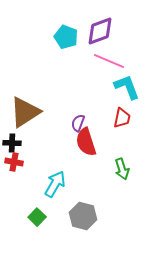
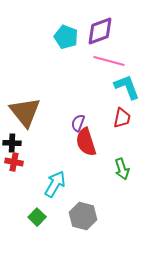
pink line: rotated 8 degrees counterclockwise
brown triangle: rotated 36 degrees counterclockwise
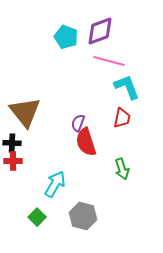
red cross: moved 1 px left, 1 px up; rotated 12 degrees counterclockwise
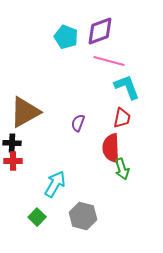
brown triangle: rotated 40 degrees clockwise
red semicircle: moved 25 px right, 6 px down; rotated 16 degrees clockwise
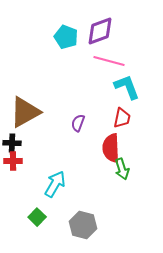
gray hexagon: moved 9 px down
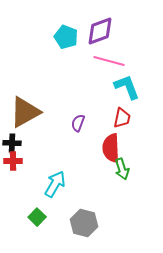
gray hexagon: moved 1 px right, 2 px up
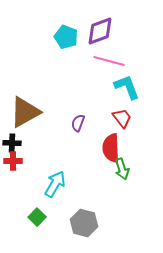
red trapezoid: rotated 50 degrees counterclockwise
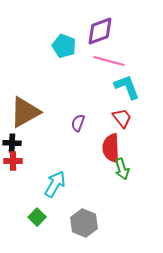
cyan pentagon: moved 2 px left, 9 px down
gray hexagon: rotated 8 degrees clockwise
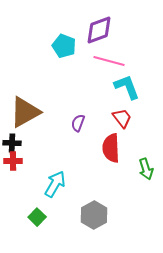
purple diamond: moved 1 px left, 1 px up
green arrow: moved 24 px right
gray hexagon: moved 10 px right, 8 px up; rotated 8 degrees clockwise
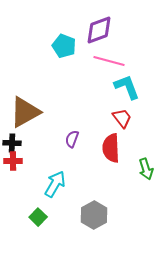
purple semicircle: moved 6 px left, 16 px down
green square: moved 1 px right
